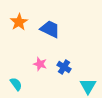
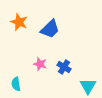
orange star: rotated 18 degrees counterclockwise
blue trapezoid: rotated 110 degrees clockwise
cyan semicircle: rotated 152 degrees counterclockwise
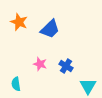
blue cross: moved 2 px right, 1 px up
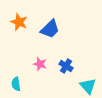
cyan triangle: rotated 12 degrees counterclockwise
